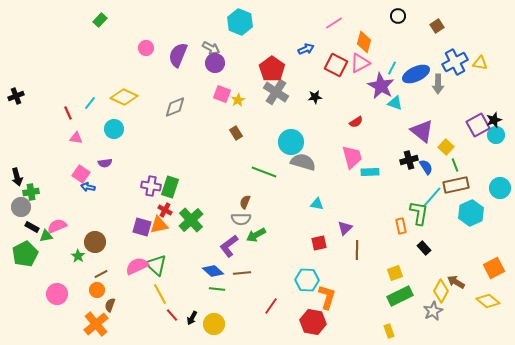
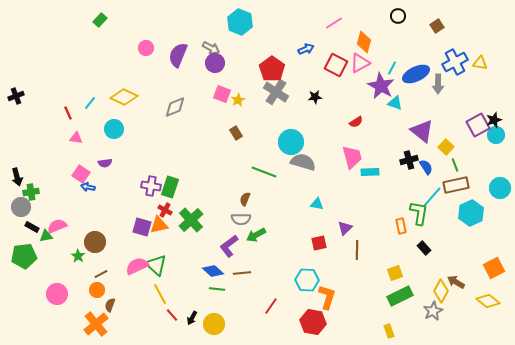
brown semicircle at (245, 202): moved 3 px up
green pentagon at (25, 254): moved 1 px left, 2 px down; rotated 20 degrees clockwise
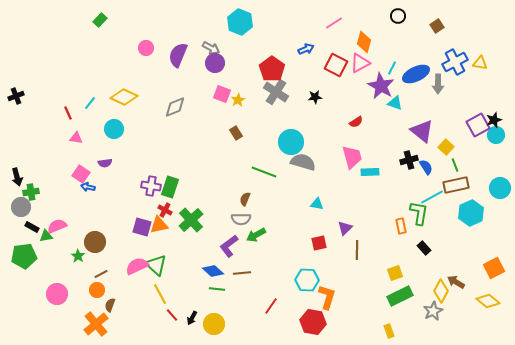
cyan line at (432, 197): rotated 20 degrees clockwise
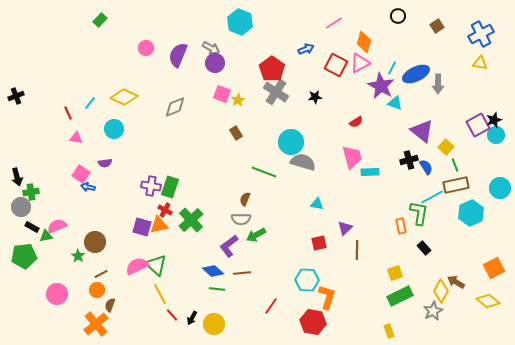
blue cross at (455, 62): moved 26 px right, 28 px up
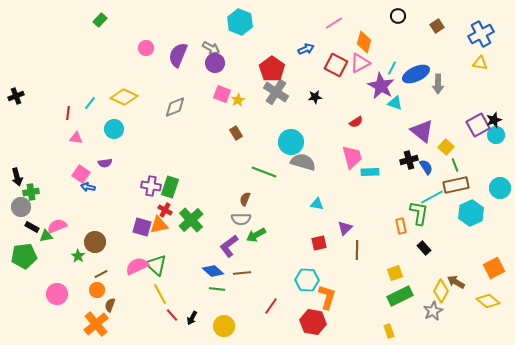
red line at (68, 113): rotated 32 degrees clockwise
yellow circle at (214, 324): moved 10 px right, 2 px down
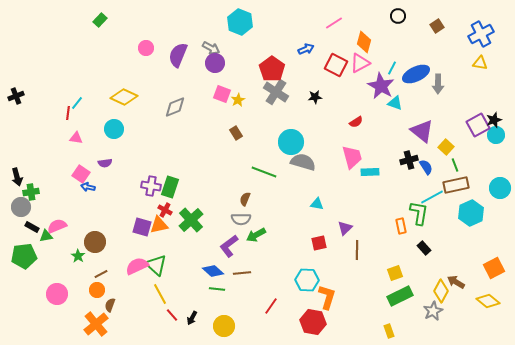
cyan line at (90, 103): moved 13 px left
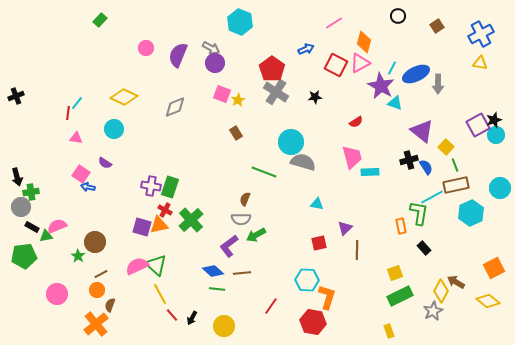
purple semicircle at (105, 163): rotated 40 degrees clockwise
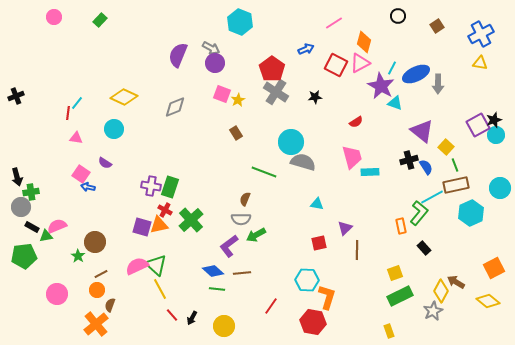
pink circle at (146, 48): moved 92 px left, 31 px up
green L-shape at (419, 213): rotated 30 degrees clockwise
yellow line at (160, 294): moved 5 px up
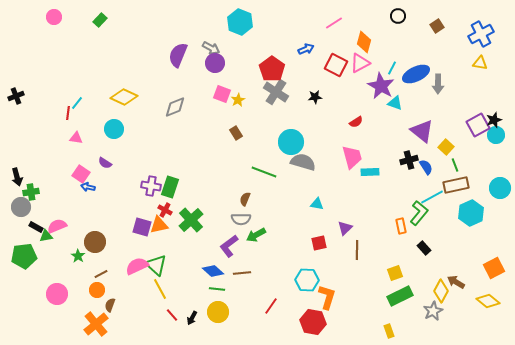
black rectangle at (32, 227): moved 4 px right
yellow circle at (224, 326): moved 6 px left, 14 px up
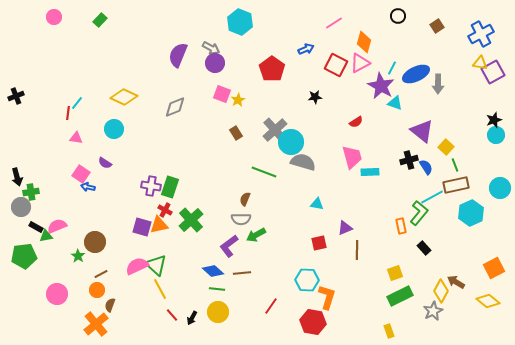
gray cross at (276, 92): moved 1 px left, 38 px down; rotated 15 degrees clockwise
purple square at (478, 125): moved 15 px right, 53 px up
purple triangle at (345, 228): rotated 21 degrees clockwise
